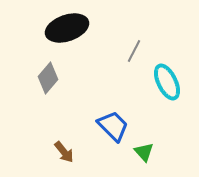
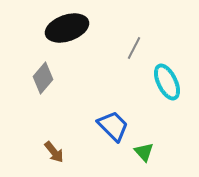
gray line: moved 3 px up
gray diamond: moved 5 px left
brown arrow: moved 10 px left
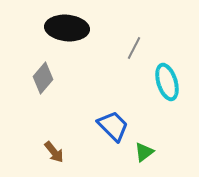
black ellipse: rotated 24 degrees clockwise
cyan ellipse: rotated 9 degrees clockwise
green triangle: rotated 35 degrees clockwise
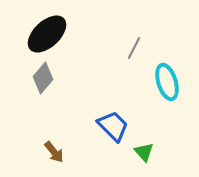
black ellipse: moved 20 px left, 6 px down; rotated 48 degrees counterclockwise
green triangle: rotated 35 degrees counterclockwise
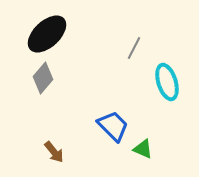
green triangle: moved 1 px left, 3 px up; rotated 25 degrees counterclockwise
